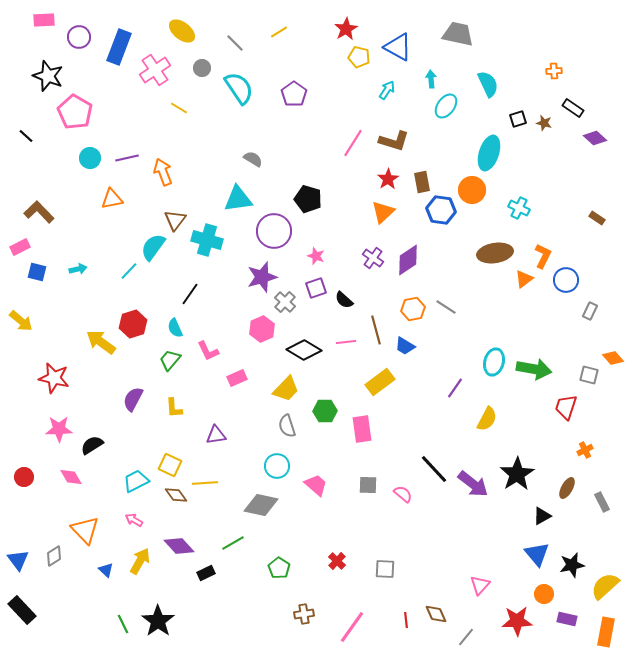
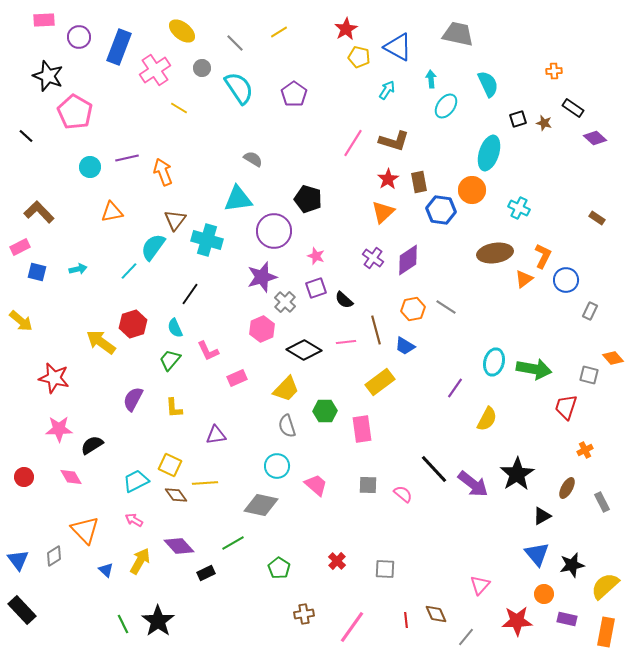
cyan circle at (90, 158): moved 9 px down
brown rectangle at (422, 182): moved 3 px left
orange triangle at (112, 199): moved 13 px down
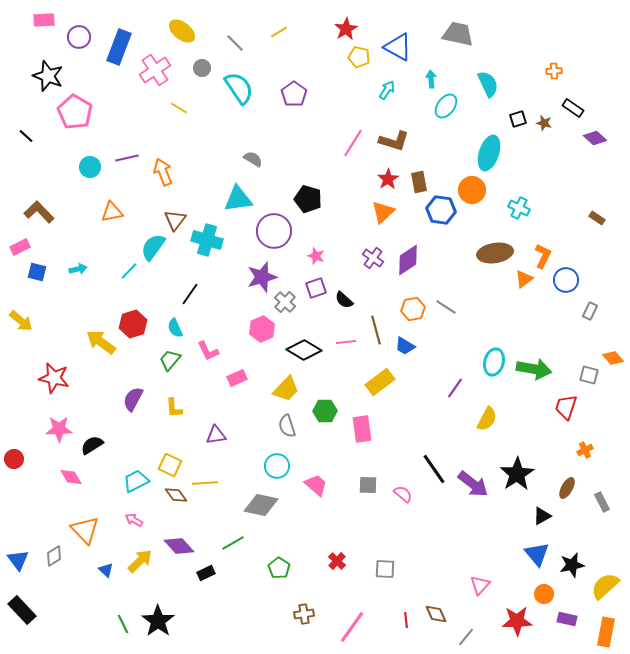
black line at (434, 469): rotated 8 degrees clockwise
red circle at (24, 477): moved 10 px left, 18 px up
yellow arrow at (140, 561): rotated 16 degrees clockwise
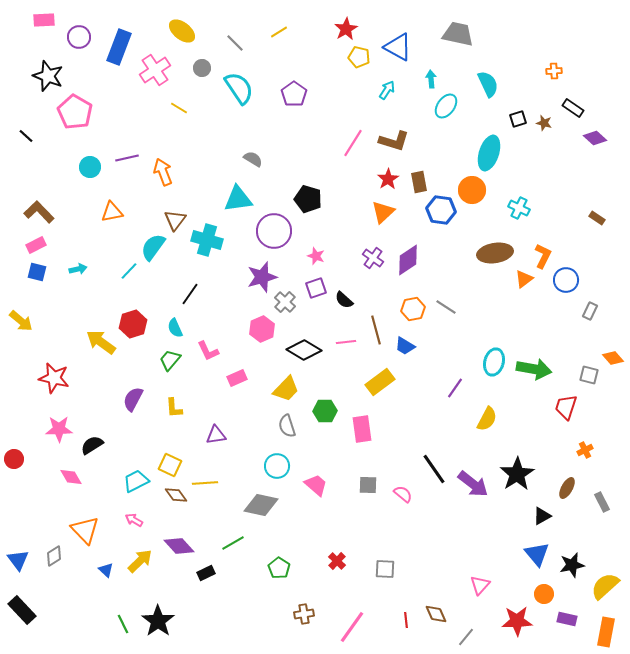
pink rectangle at (20, 247): moved 16 px right, 2 px up
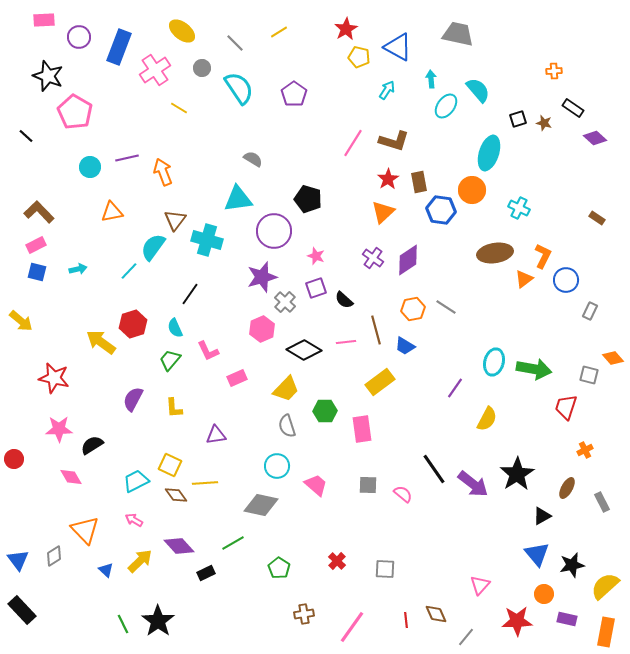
cyan semicircle at (488, 84): moved 10 px left, 6 px down; rotated 16 degrees counterclockwise
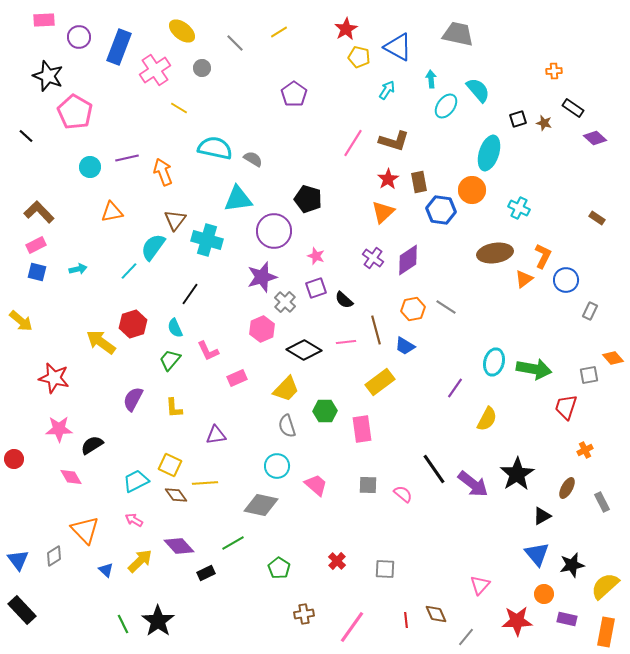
cyan semicircle at (239, 88): moved 24 px left, 60 px down; rotated 44 degrees counterclockwise
gray square at (589, 375): rotated 24 degrees counterclockwise
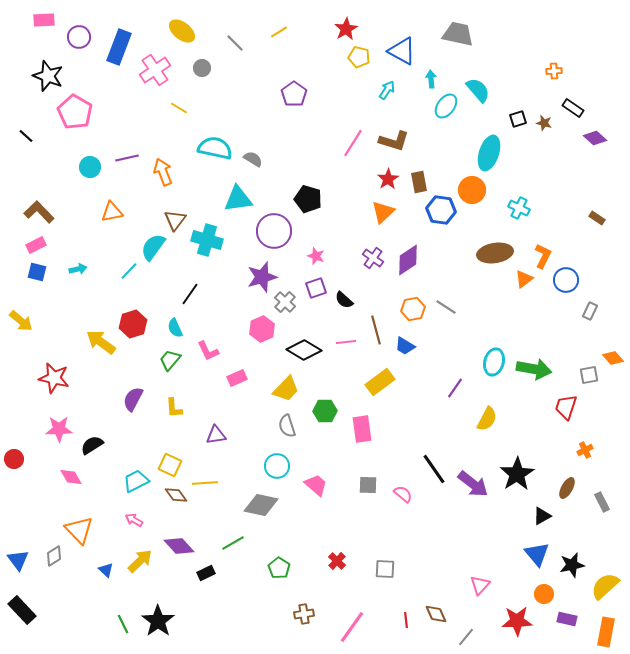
blue triangle at (398, 47): moved 4 px right, 4 px down
orange triangle at (85, 530): moved 6 px left
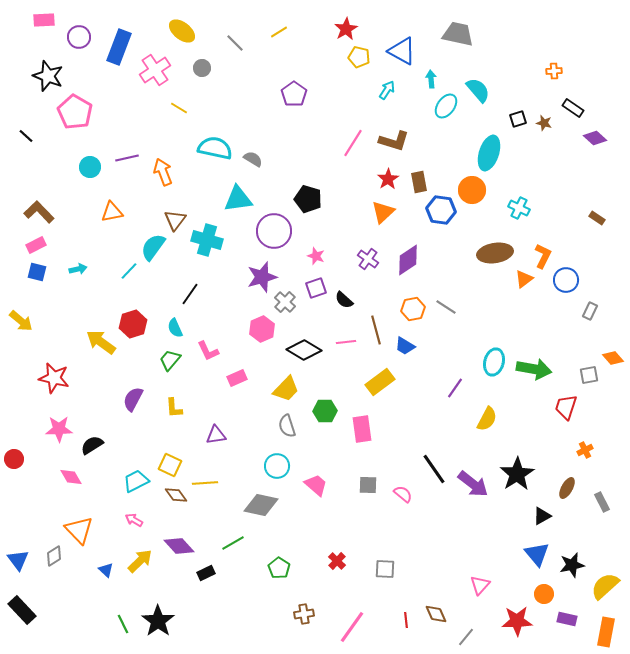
purple cross at (373, 258): moved 5 px left, 1 px down
